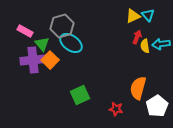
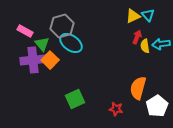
green square: moved 5 px left, 4 px down
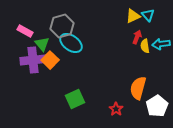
red star: rotated 24 degrees clockwise
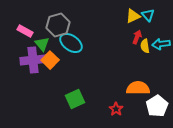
gray hexagon: moved 4 px left, 1 px up
orange semicircle: rotated 75 degrees clockwise
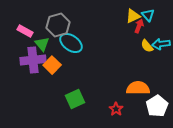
red arrow: moved 2 px right, 11 px up
yellow semicircle: moved 2 px right; rotated 32 degrees counterclockwise
orange square: moved 2 px right, 5 px down
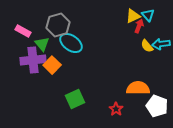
pink rectangle: moved 2 px left
white pentagon: rotated 20 degrees counterclockwise
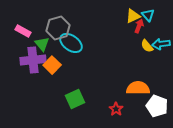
gray hexagon: moved 3 px down
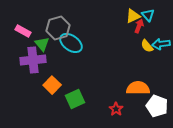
orange square: moved 20 px down
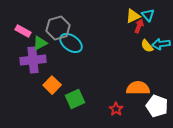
green triangle: moved 2 px left, 1 px up; rotated 42 degrees clockwise
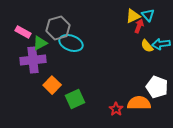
pink rectangle: moved 1 px down
cyan ellipse: rotated 15 degrees counterclockwise
orange semicircle: moved 1 px right, 15 px down
white pentagon: moved 19 px up
